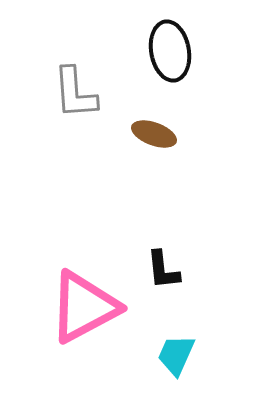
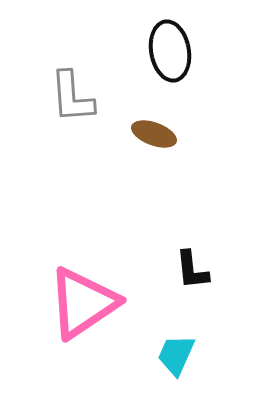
gray L-shape: moved 3 px left, 4 px down
black L-shape: moved 29 px right
pink triangle: moved 1 px left, 4 px up; rotated 6 degrees counterclockwise
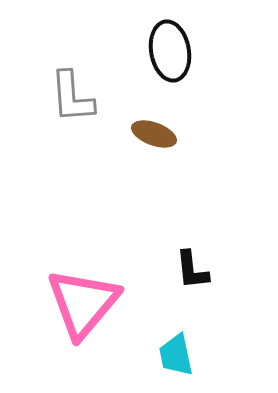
pink triangle: rotated 16 degrees counterclockwise
cyan trapezoid: rotated 36 degrees counterclockwise
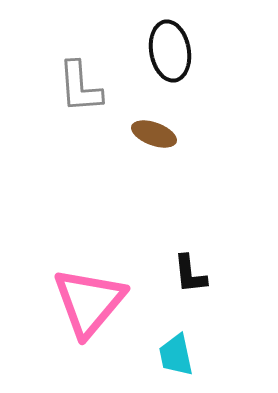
gray L-shape: moved 8 px right, 10 px up
black L-shape: moved 2 px left, 4 px down
pink triangle: moved 6 px right, 1 px up
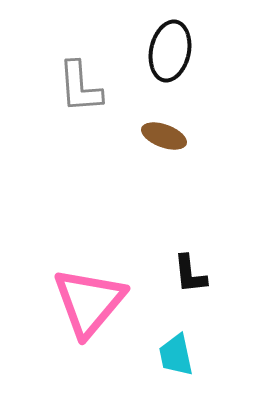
black ellipse: rotated 22 degrees clockwise
brown ellipse: moved 10 px right, 2 px down
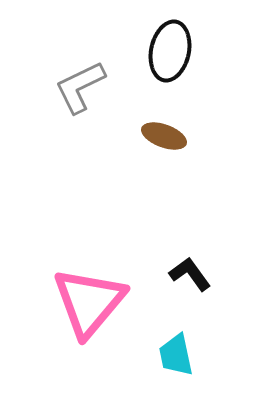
gray L-shape: rotated 68 degrees clockwise
black L-shape: rotated 150 degrees clockwise
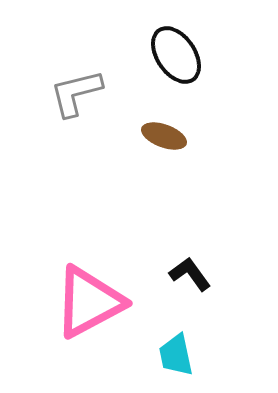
black ellipse: moved 6 px right, 4 px down; rotated 46 degrees counterclockwise
gray L-shape: moved 4 px left, 6 px down; rotated 12 degrees clockwise
pink triangle: rotated 22 degrees clockwise
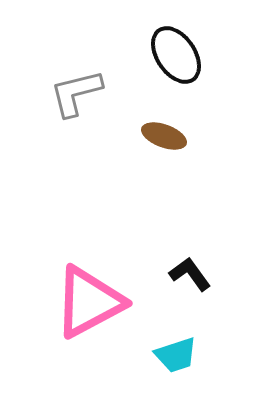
cyan trapezoid: rotated 96 degrees counterclockwise
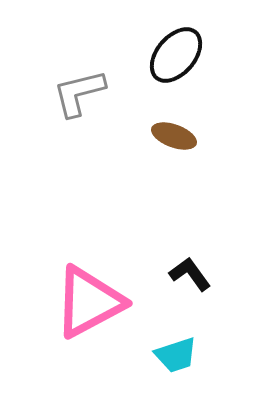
black ellipse: rotated 74 degrees clockwise
gray L-shape: moved 3 px right
brown ellipse: moved 10 px right
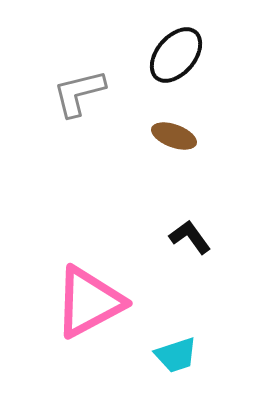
black L-shape: moved 37 px up
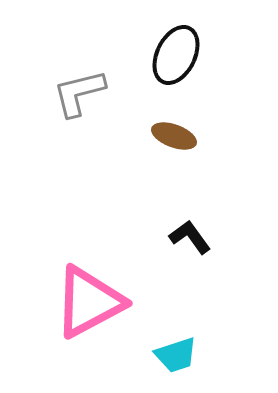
black ellipse: rotated 14 degrees counterclockwise
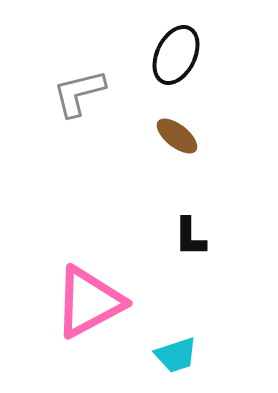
brown ellipse: moved 3 px right; rotated 18 degrees clockwise
black L-shape: rotated 144 degrees counterclockwise
